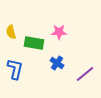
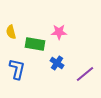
green rectangle: moved 1 px right, 1 px down
blue L-shape: moved 2 px right
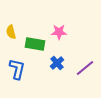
blue cross: rotated 16 degrees clockwise
purple line: moved 6 px up
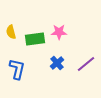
green rectangle: moved 5 px up; rotated 18 degrees counterclockwise
purple line: moved 1 px right, 4 px up
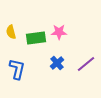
green rectangle: moved 1 px right, 1 px up
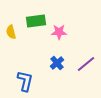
green rectangle: moved 17 px up
blue L-shape: moved 8 px right, 12 px down
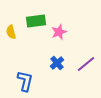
pink star: rotated 21 degrees counterclockwise
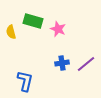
green rectangle: moved 3 px left; rotated 24 degrees clockwise
pink star: moved 1 px left, 3 px up; rotated 28 degrees counterclockwise
blue cross: moved 5 px right; rotated 32 degrees clockwise
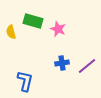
purple line: moved 1 px right, 2 px down
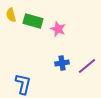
yellow semicircle: moved 17 px up
blue L-shape: moved 2 px left, 3 px down
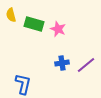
green rectangle: moved 1 px right, 3 px down
purple line: moved 1 px left, 1 px up
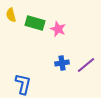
green rectangle: moved 1 px right, 1 px up
